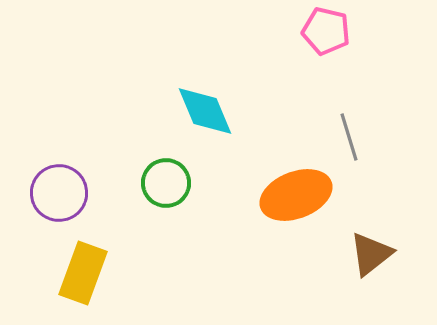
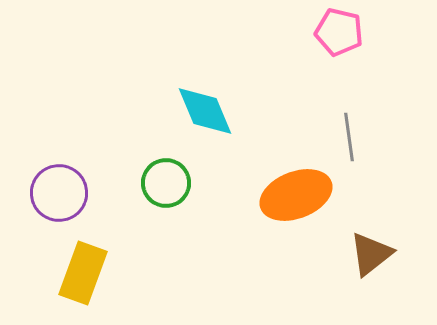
pink pentagon: moved 13 px right, 1 px down
gray line: rotated 9 degrees clockwise
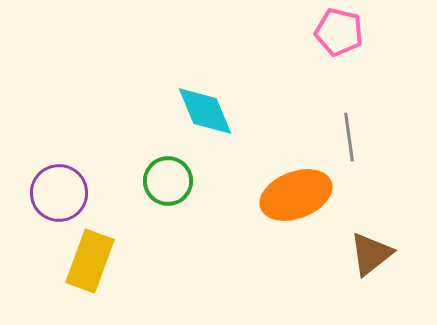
green circle: moved 2 px right, 2 px up
yellow rectangle: moved 7 px right, 12 px up
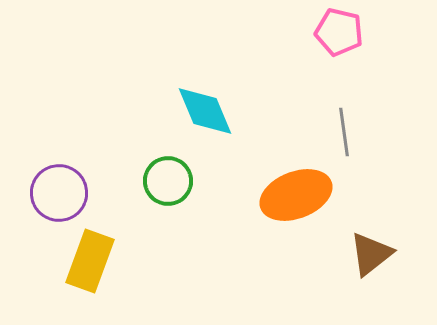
gray line: moved 5 px left, 5 px up
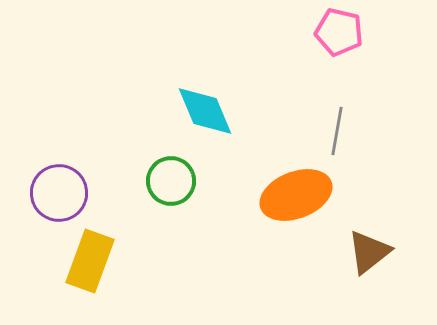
gray line: moved 7 px left, 1 px up; rotated 18 degrees clockwise
green circle: moved 3 px right
brown triangle: moved 2 px left, 2 px up
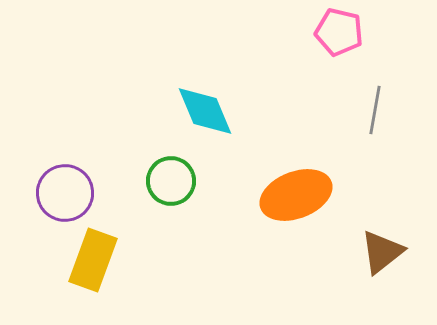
gray line: moved 38 px right, 21 px up
purple circle: moved 6 px right
brown triangle: moved 13 px right
yellow rectangle: moved 3 px right, 1 px up
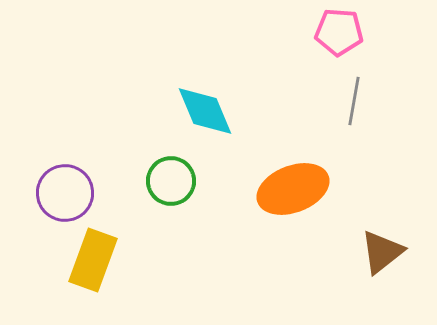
pink pentagon: rotated 9 degrees counterclockwise
gray line: moved 21 px left, 9 px up
orange ellipse: moved 3 px left, 6 px up
